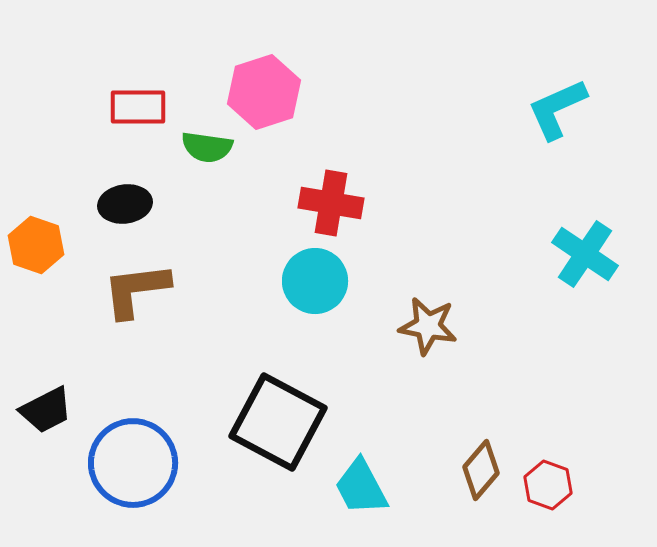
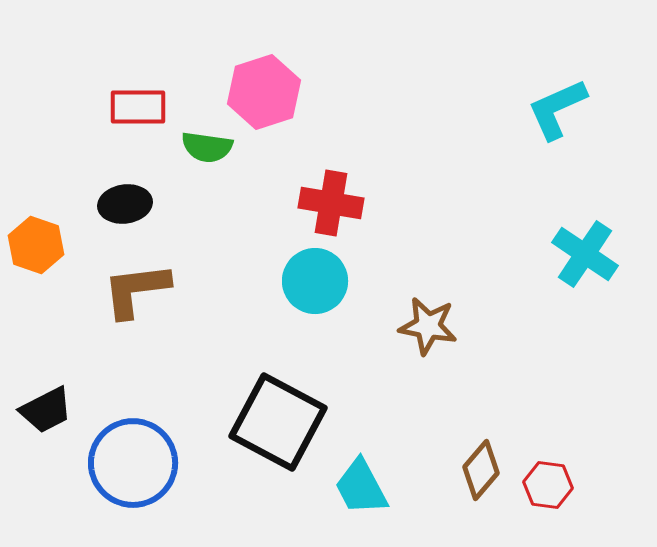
red hexagon: rotated 12 degrees counterclockwise
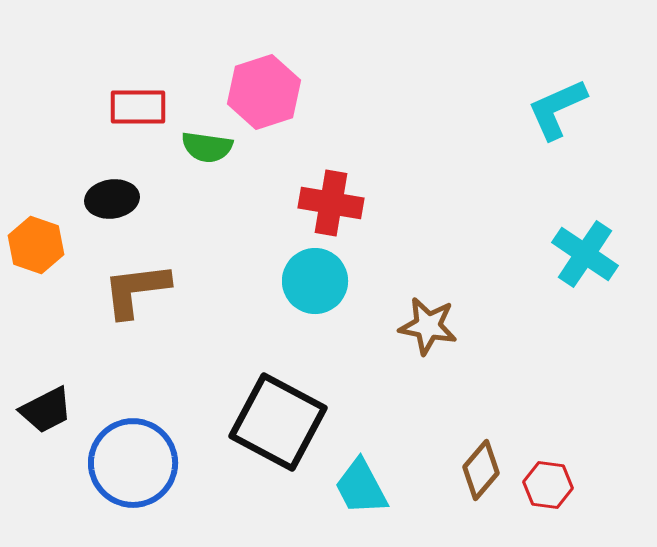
black ellipse: moved 13 px left, 5 px up
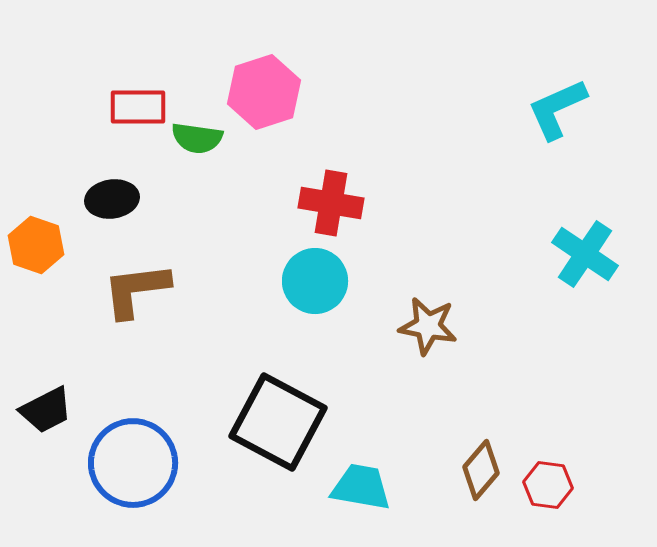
green semicircle: moved 10 px left, 9 px up
cyan trapezoid: rotated 128 degrees clockwise
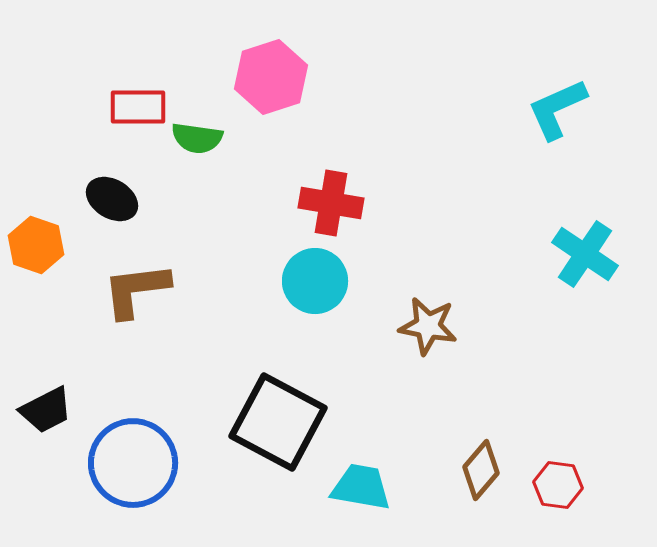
pink hexagon: moved 7 px right, 15 px up
black ellipse: rotated 39 degrees clockwise
red hexagon: moved 10 px right
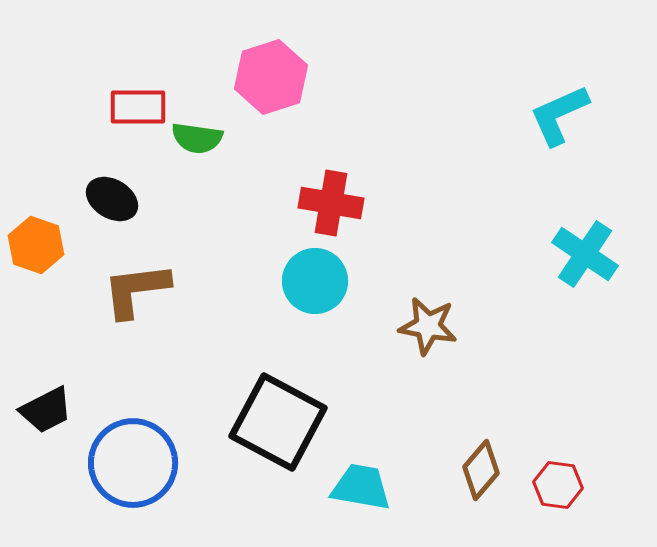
cyan L-shape: moved 2 px right, 6 px down
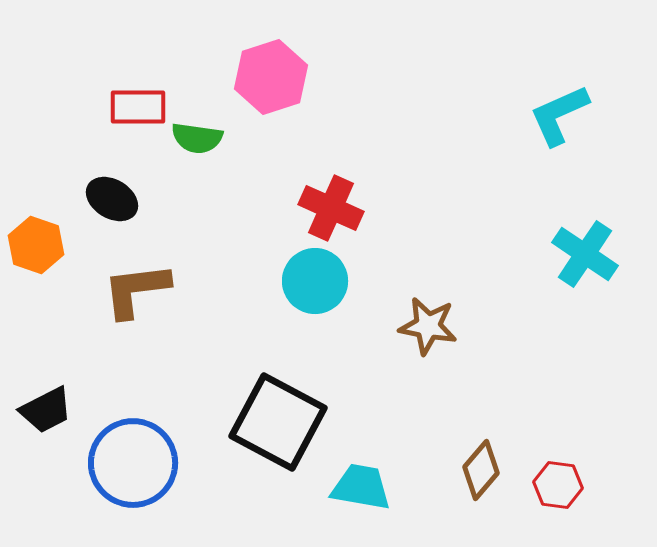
red cross: moved 5 px down; rotated 14 degrees clockwise
